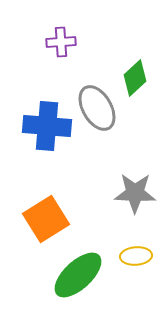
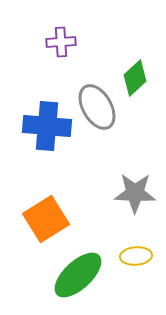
gray ellipse: moved 1 px up
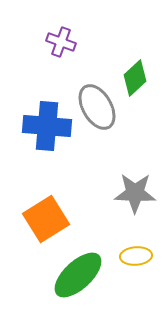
purple cross: rotated 24 degrees clockwise
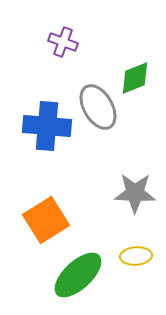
purple cross: moved 2 px right
green diamond: rotated 21 degrees clockwise
gray ellipse: moved 1 px right
orange square: moved 1 px down
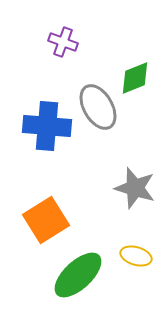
gray star: moved 5 px up; rotated 15 degrees clockwise
yellow ellipse: rotated 20 degrees clockwise
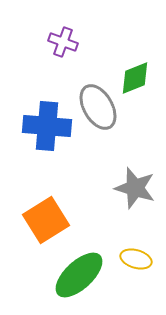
yellow ellipse: moved 3 px down
green ellipse: moved 1 px right
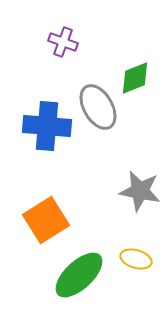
gray star: moved 5 px right, 3 px down; rotated 6 degrees counterclockwise
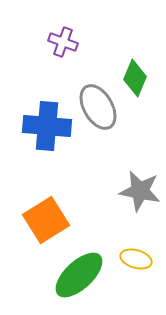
green diamond: rotated 45 degrees counterclockwise
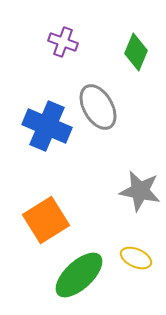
green diamond: moved 1 px right, 26 px up
blue cross: rotated 18 degrees clockwise
yellow ellipse: moved 1 px up; rotated 8 degrees clockwise
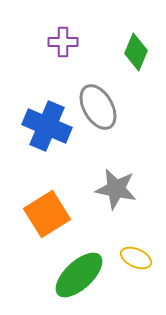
purple cross: rotated 20 degrees counterclockwise
gray star: moved 24 px left, 2 px up
orange square: moved 1 px right, 6 px up
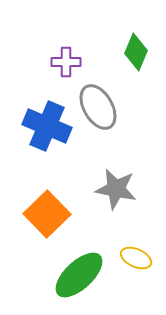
purple cross: moved 3 px right, 20 px down
orange square: rotated 12 degrees counterclockwise
